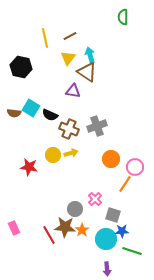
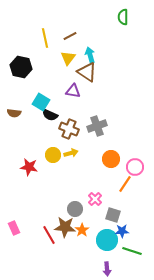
cyan square: moved 10 px right, 6 px up
cyan circle: moved 1 px right, 1 px down
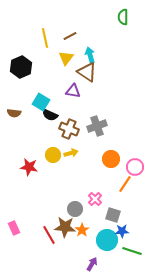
yellow triangle: moved 2 px left
black hexagon: rotated 25 degrees clockwise
purple arrow: moved 15 px left, 5 px up; rotated 144 degrees counterclockwise
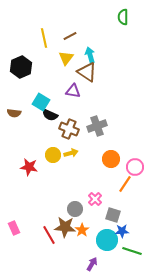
yellow line: moved 1 px left
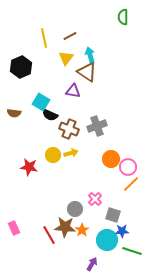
pink circle: moved 7 px left
orange line: moved 6 px right; rotated 12 degrees clockwise
